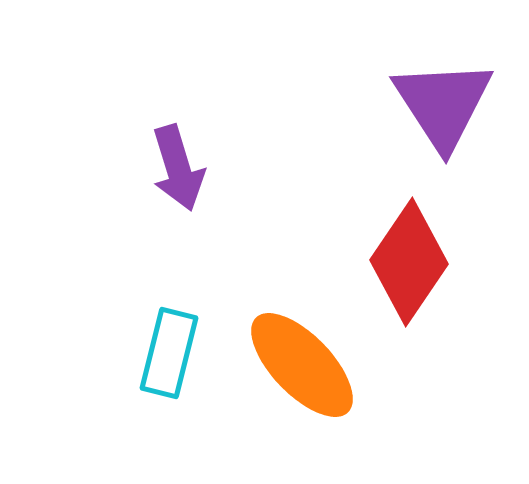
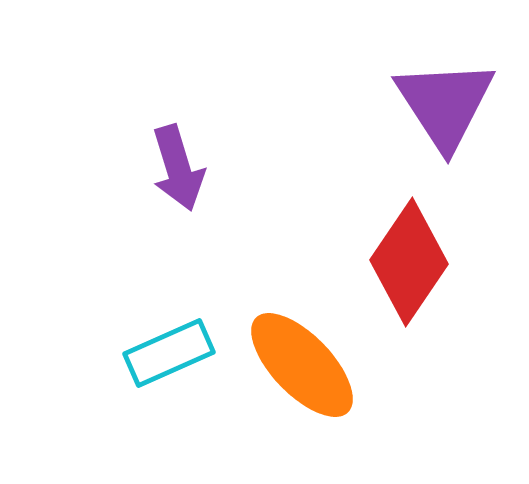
purple triangle: moved 2 px right
cyan rectangle: rotated 52 degrees clockwise
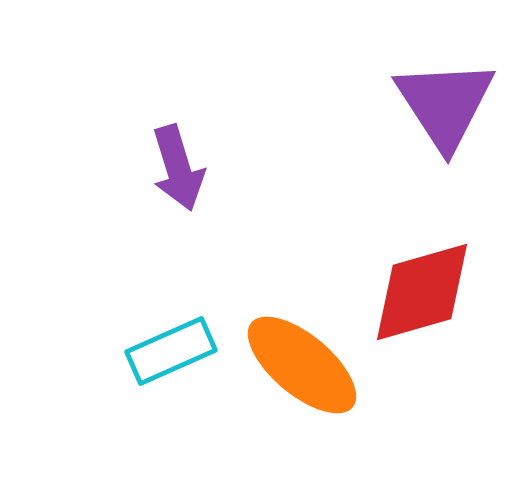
red diamond: moved 13 px right, 30 px down; rotated 40 degrees clockwise
cyan rectangle: moved 2 px right, 2 px up
orange ellipse: rotated 6 degrees counterclockwise
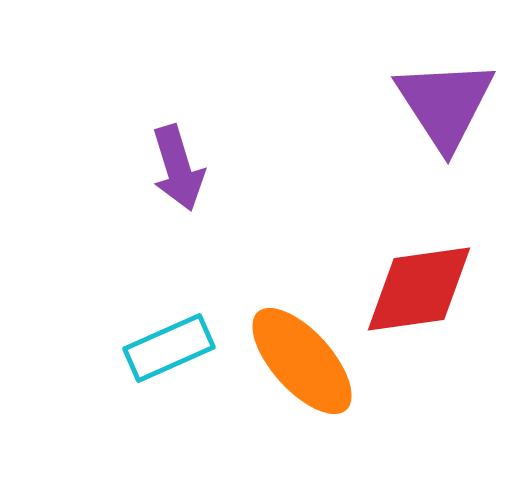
red diamond: moved 3 px left, 3 px up; rotated 8 degrees clockwise
cyan rectangle: moved 2 px left, 3 px up
orange ellipse: moved 4 px up; rotated 8 degrees clockwise
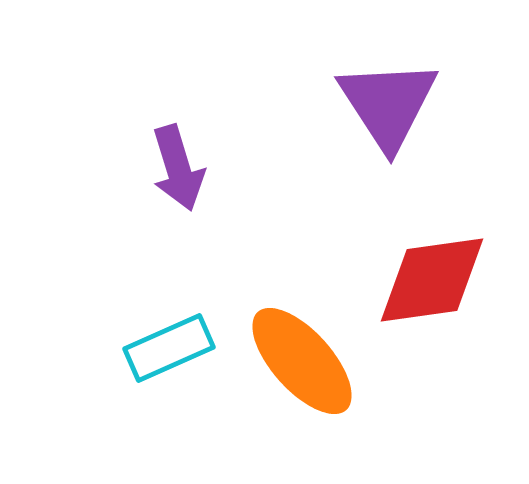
purple triangle: moved 57 px left
red diamond: moved 13 px right, 9 px up
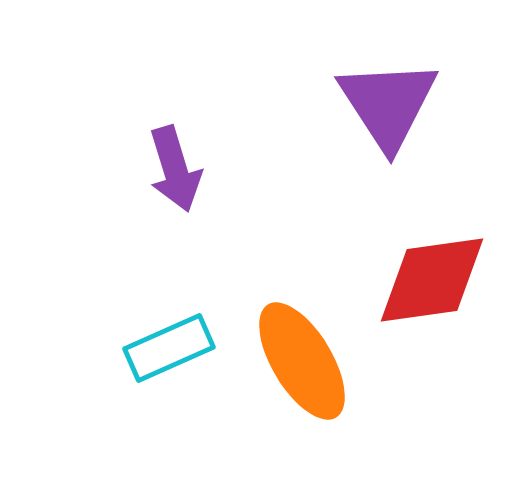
purple arrow: moved 3 px left, 1 px down
orange ellipse: rotated 11 degrees clockwise
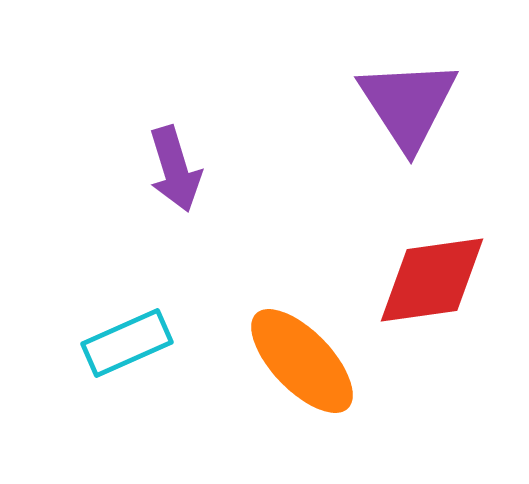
purple triangle: moved 20 px right
cyan rectangle: moved 42 px left, 5 px up
orange ellipse: rotated 13 degrees counterclockwise
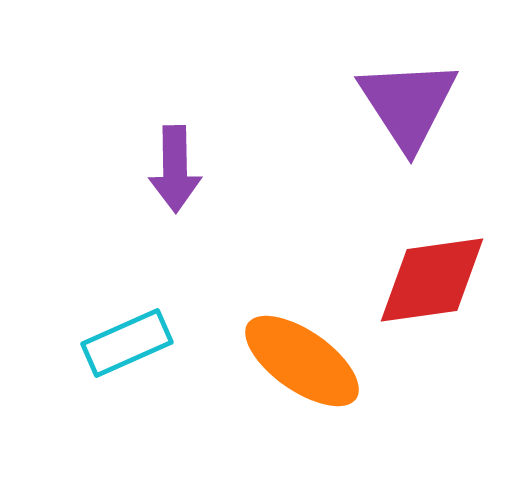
purple arrow: rotated 16 degrees clockwise
orange ellipse: rotated 11 degrees counterclockwise
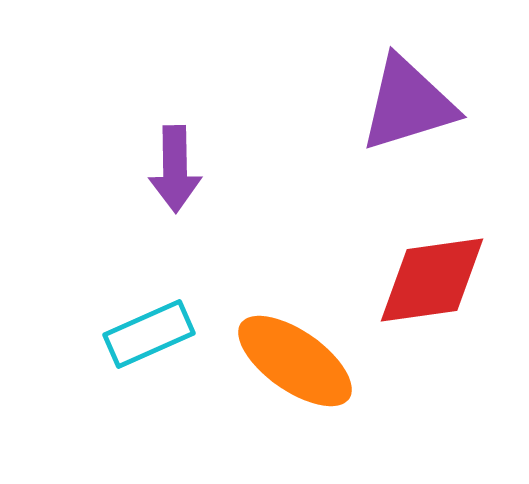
purple triangle: rotated 46 degrees clockwise
cyan rectangle: moved 22 px right, 9 px up
orange ellipse: moved 7 px left
